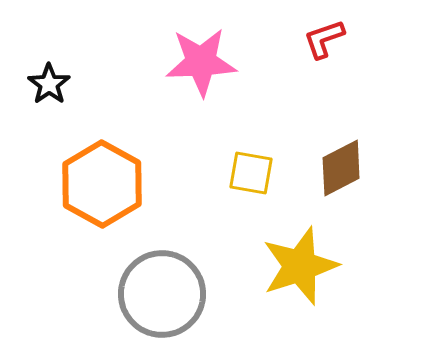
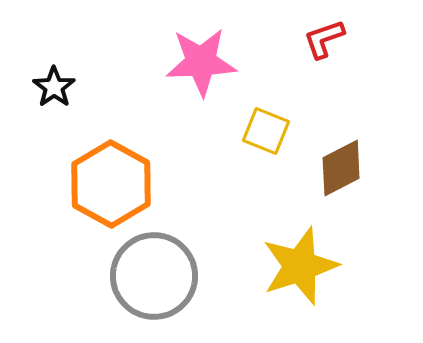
black star: moved 5 px right, 3 px down
yellow square: moved 15 px right, 42 px up; rotated 12 degrees clockwise
orange hexagon: moved 9 px right
gray circle: moved 8 px left, 18 px up
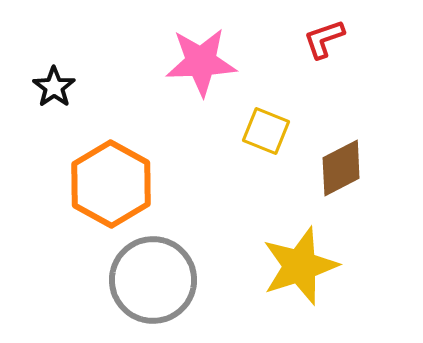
gray circle: moved 1 px left, 4 px down
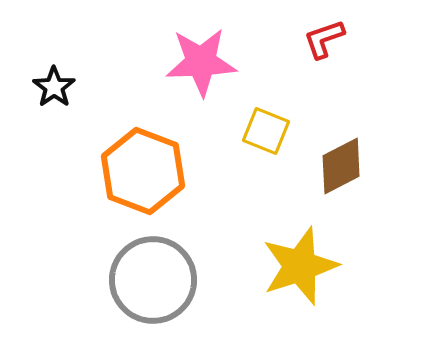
brown diamond: moved 2 px up
orange hexagon: moved 32 px right, 13 px up; rotated 8 degrees counterclockwise
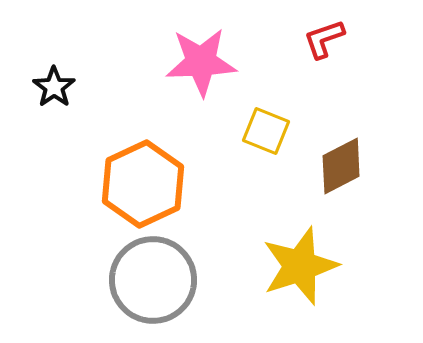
orange hexagon: moved 13 px down; rotated 14 degrees clockwise
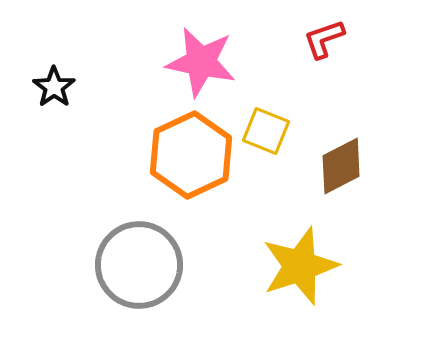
pink star: rotated 14 degrees clockwise
orange hexagon: moved 48 px right, 29 px up
gray circle: moved 14 px left, 15 px up
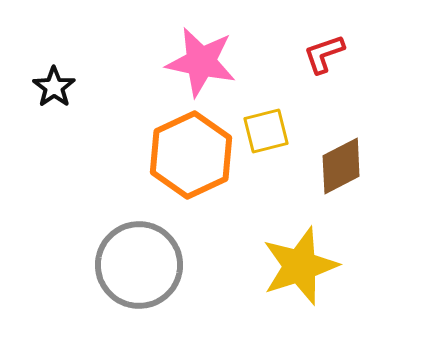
red L-shape: moved 15 px down
yellow square: rotated 36 degrees counterclockwise
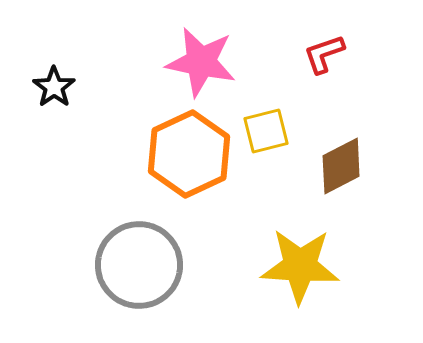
orange hexagon: moved 2 px left, 1 px up
yellow star: rotated 22 degrees clockwise
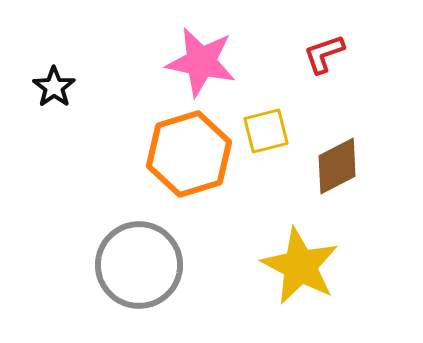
orange hexagon: rotated 8 degrees clockwise
brown diamond: moved 4 px left
yellow star: rotated 24 degrees clockwise
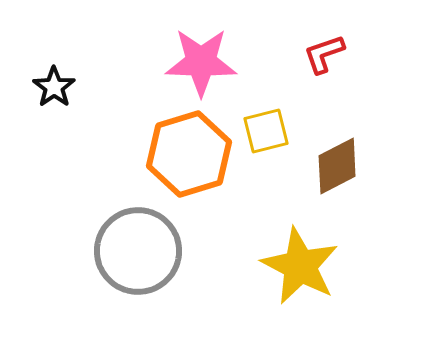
pink star: rotated 10 degrees counterclockwise
gray circle: moved 1 px left, 14 px up
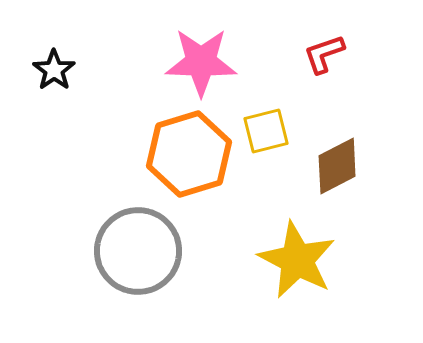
black star: moved 17 px up
yellow star: moved 3 px left, 6 px up
